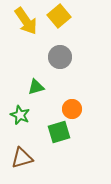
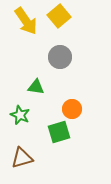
green triangle: rotated 24 degrees clockwise
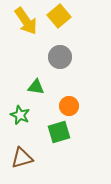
orange circle: moved 3 px left, 3 px up
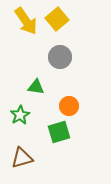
yellow square: moved 2 px left, 3 px down
green star: rotated 18 degrees clockwise
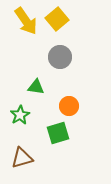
green square: moved 1 px left, 1 px down
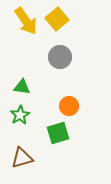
green triangle: moved 14 px left
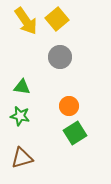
green star: moved 1 px down; rotated 30 degrees counterclockwise
green square: moved 17 px right; rotated 15 degrees counterclockwise
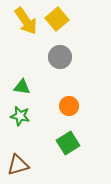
green square: moved 7 px left, 10 px down
brown triangle: moved 4 px left, 7 px down
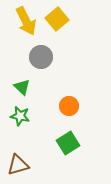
yellow arrow: rotated 8 degrees clockwise
gray circle: moved 19 px left
green triangle: rotated 36 degrees clockwise
